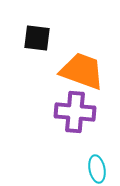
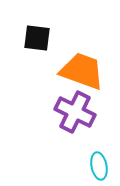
purple cross: rotated 21 degrees clockwise
cyan ellipse: moved 2 px right, 3 px up
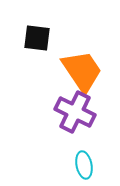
orange trapezoid: rotated 36 degrees clockwise
cyan ellipse: moved 15 px left, 1 px up
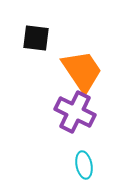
black square: moved 1 px left
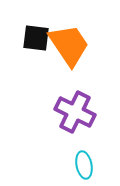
orange trapezoid: moved 13 px left, 26 px up
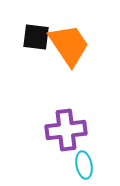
black square: moved 1 px up
purple cross: moved 9 px left, 18 px down; rotated 33 degrees counterclockwise
